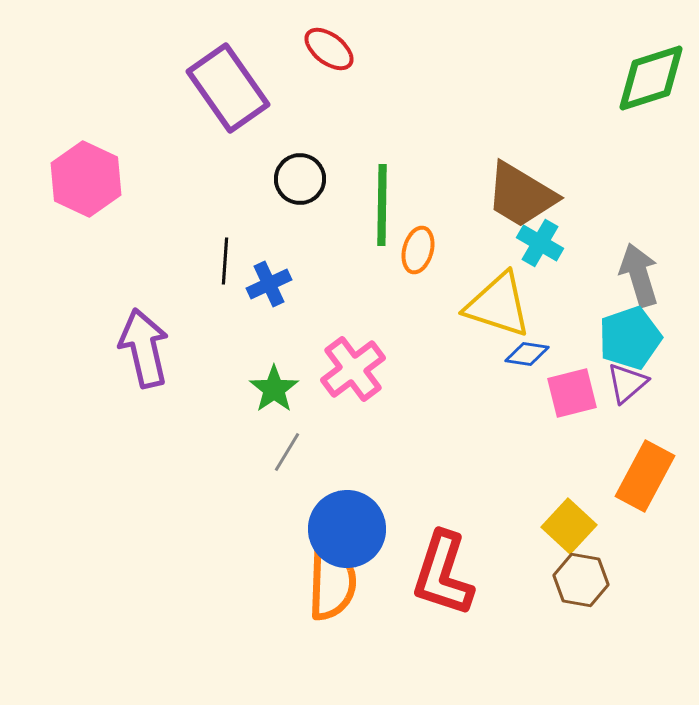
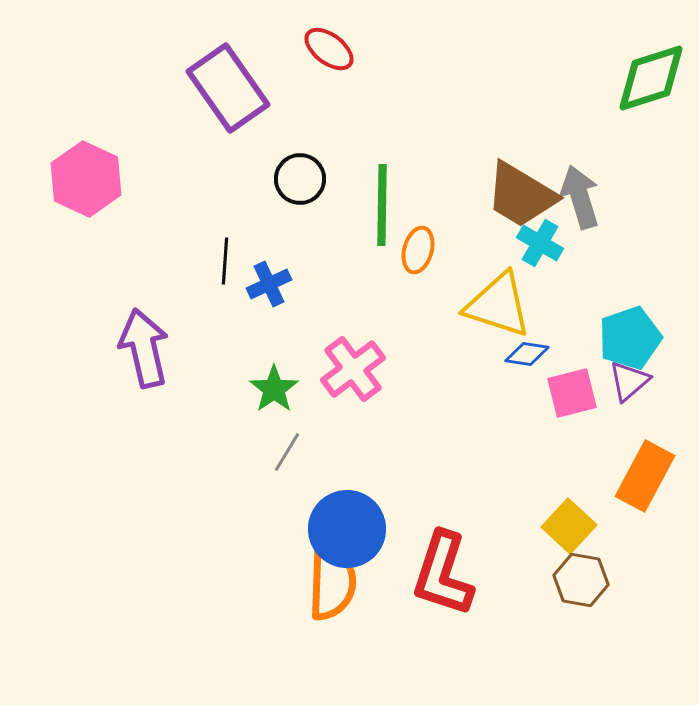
gray arrow: moved 59 px left, 78 px up
purple triangle: moved 2 px right, 2 px up
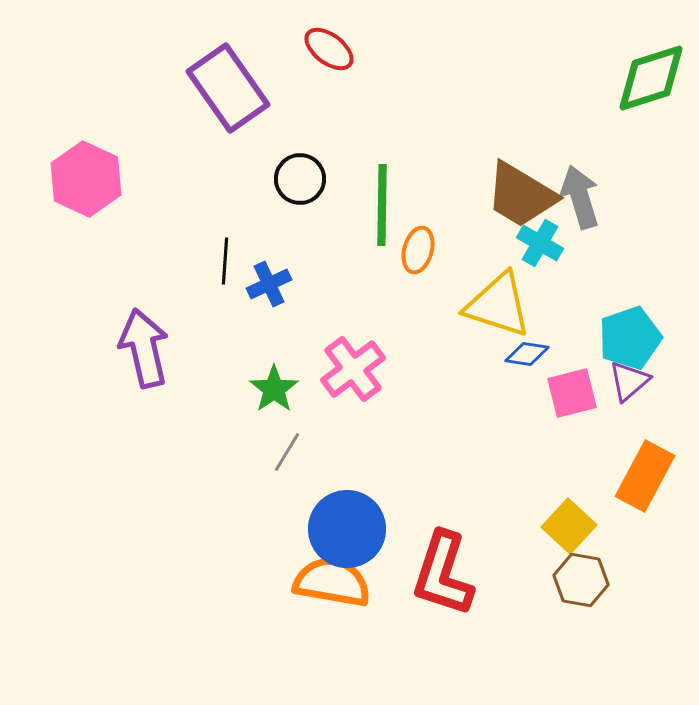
orange semicircle: rotated 82 degrees counterclockwise
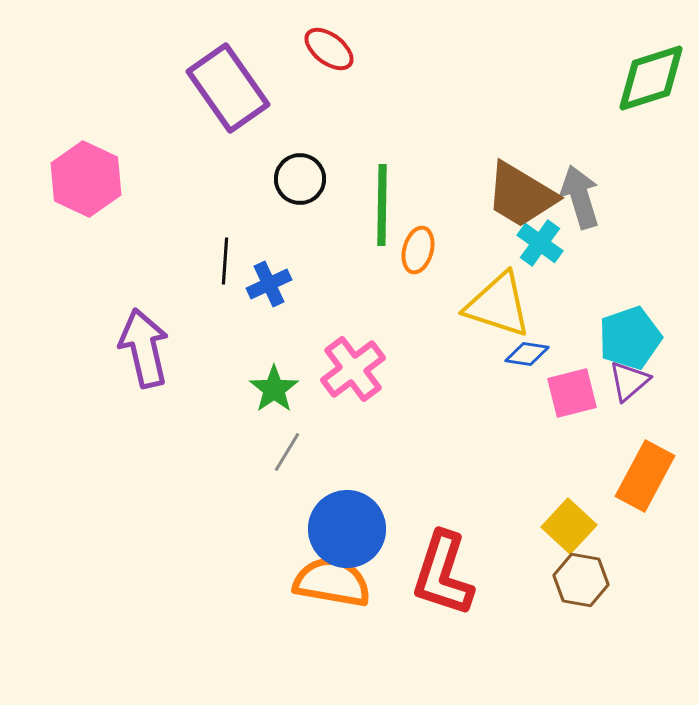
cyan cross: rotated 6 degrees clockwise
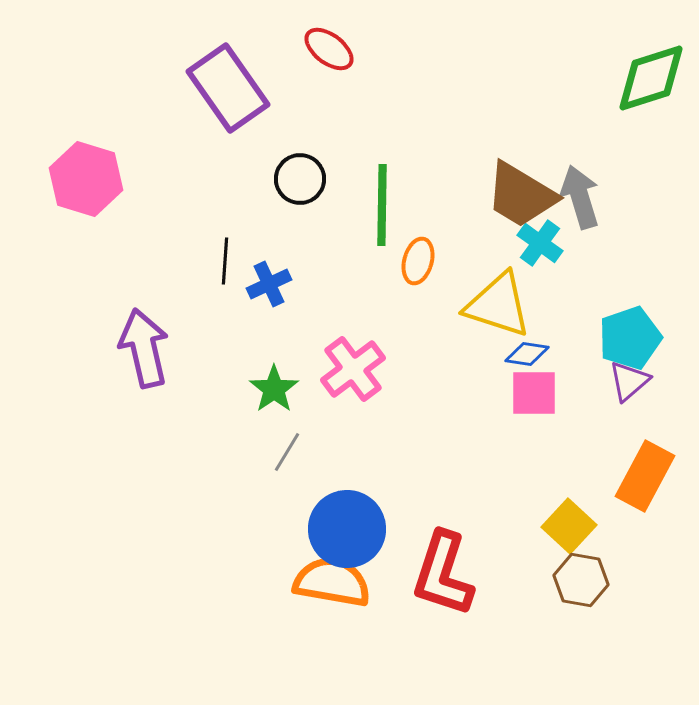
pink hexagon: rotated 8 degrees counterclockwise
orange ellipse: moved 11 px down
pink square: moved 38 px left; rotated 14 degrees clockwise
